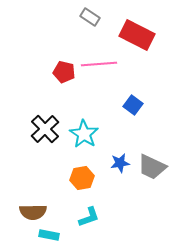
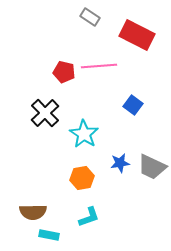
pink line: moved 2 px down
black cross: moved 16 px up
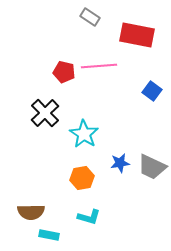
red rectangle: rotated 16 degrees counterclockwise
blue square: moved 19 px right, 14 px up
brown semicircle: moved 2 px left
cyan L-shape: rotated 35 degrees clockwise
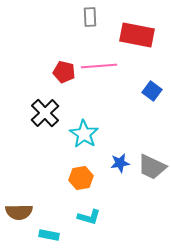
gray rectangle: rotated 54 degrees clockwise
orange hexagon: moved 1 px left
brown semicircle: moved 12 px left
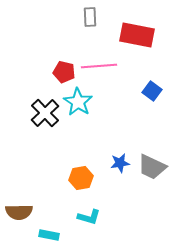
cyan star: moved 6 px left, 32 px up
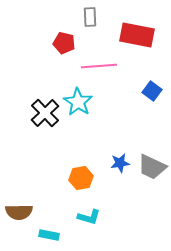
red pentagon: moved 29 px up
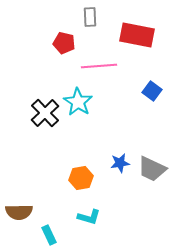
gray trapezoid: moved 2 px down
cyan rectangle: rotated 54 degrees clockwise
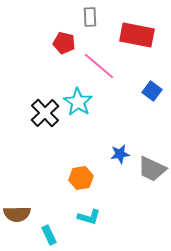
pink line: rotated 44 degrees clockwise
blue star: moved 9 px up
brown semicircle: moved 2 px left, 2 px down
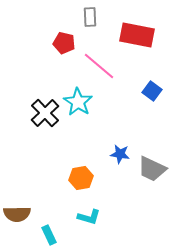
blue star: rotated 18 degrees clockwise
